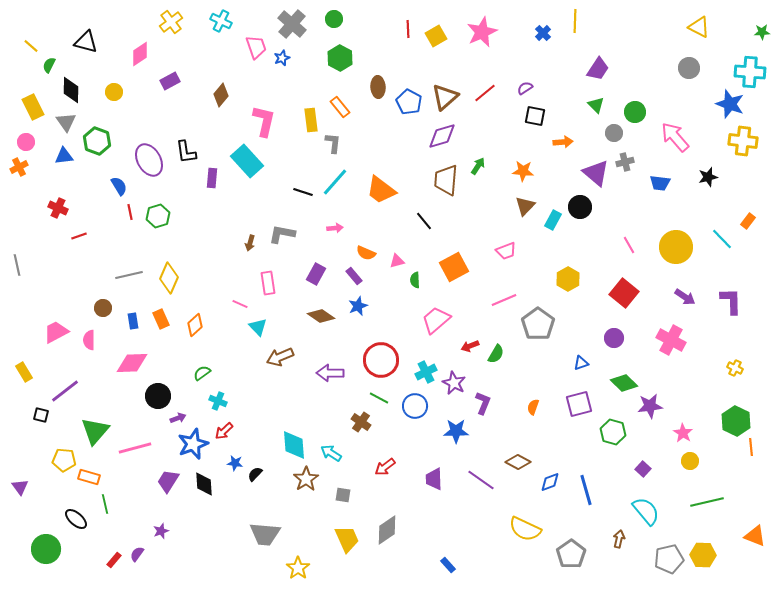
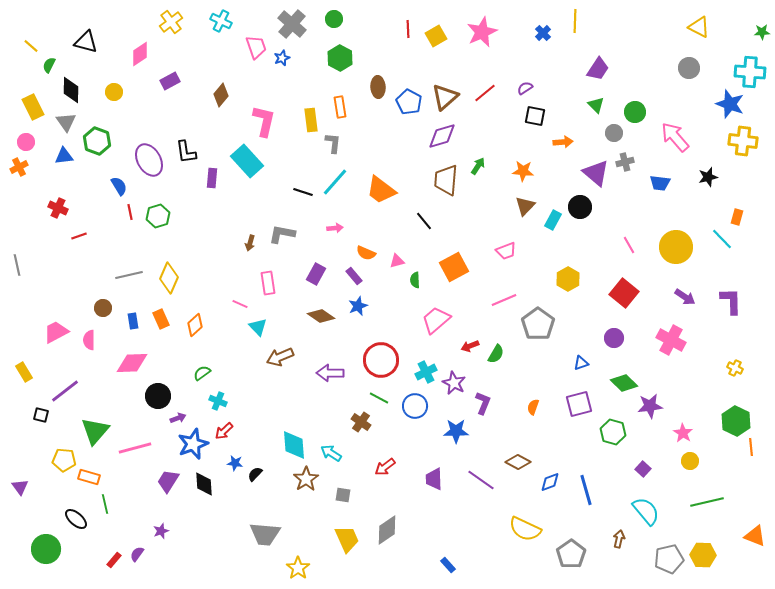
orange rectangle at (340, 107): rotated 30 degrees clockwise
orange rectangle at (748, 221): moved 11 px left, 4 px up; rotated 21 degrees counterclockwise
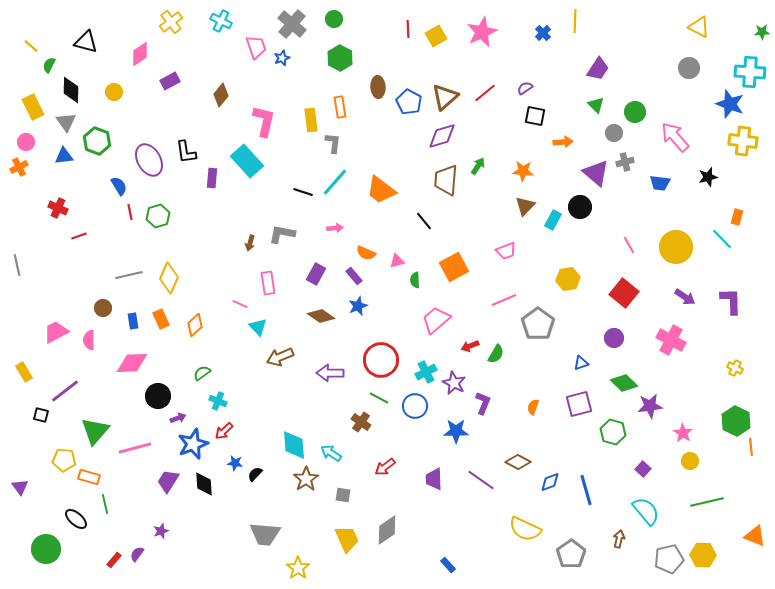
yellow hexagon at (568, 279): rotated 20 degrees clockwise
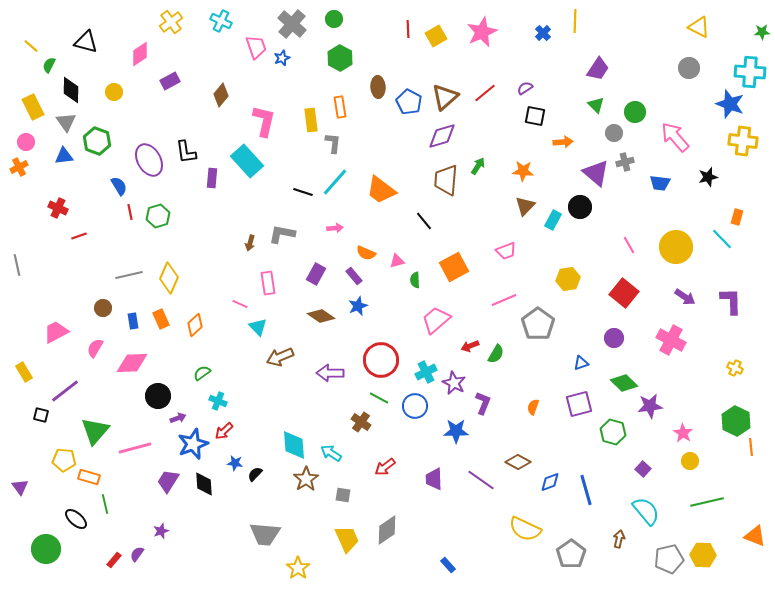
pink semicircle at (89, 340): moved 6 px right, 8 px down; rotated 30 degrees clockwise
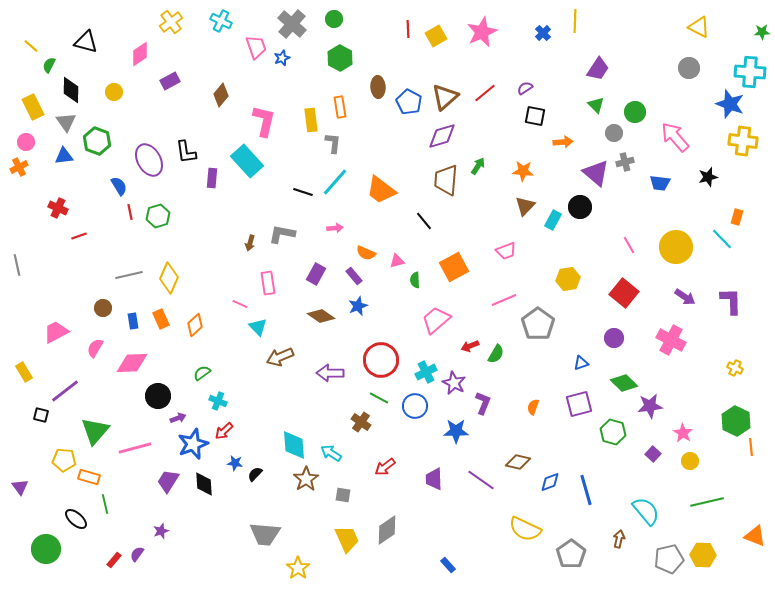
brown diamond at (518, 462): rotated 15 degrees counterclockwise
purple square at (643, 469): moved 10 px right, 15 px up
